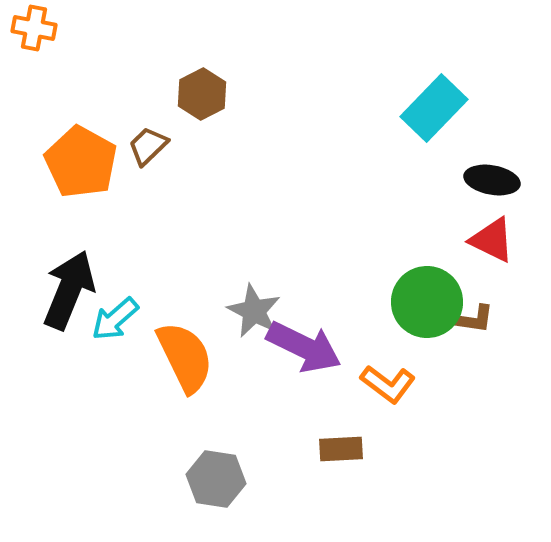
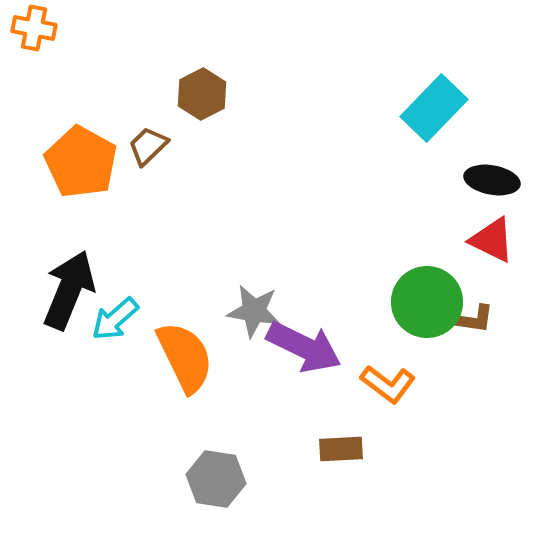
gray star: rotated 18 degrees counterclockwise
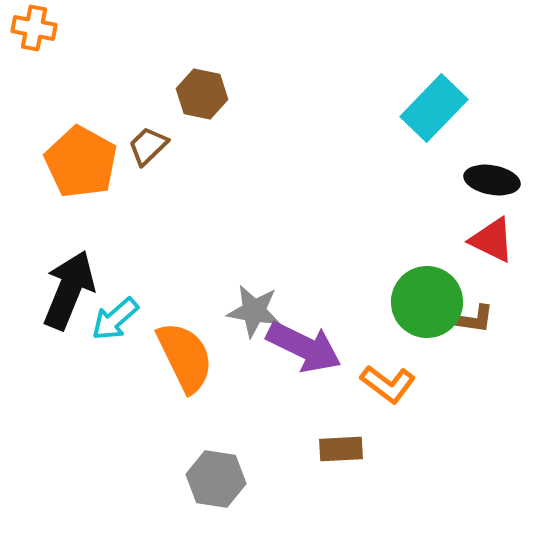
brown hexagon: rotated 21 degrees counterclockwise
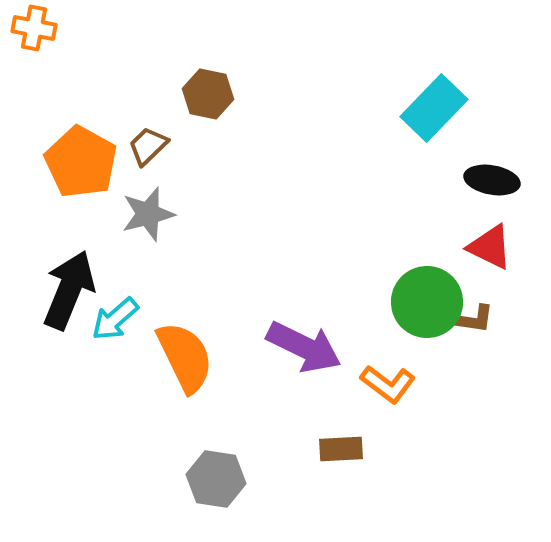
brown hexagon: moved 6 px right
red triangle: moved 2 px left, 7 px down
gray star: moved 106 px left, 97 px up; rotated 24 degrees counterclockwise
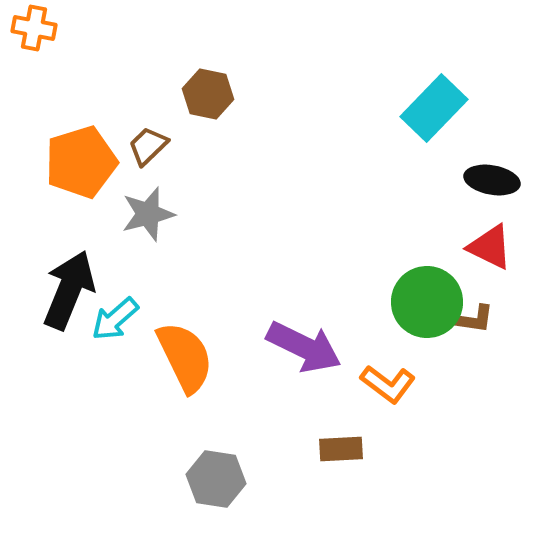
orange pentagon: rotated 26 degrees clockwise
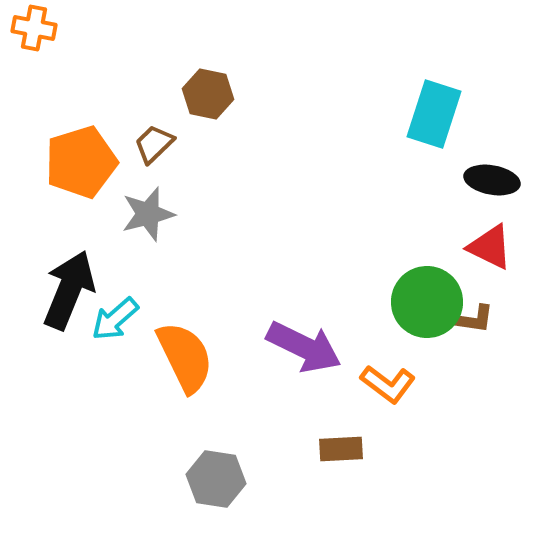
cyan rectangle: moved 6 px down; rotated 26 degrees counterclockwise
brown trapezoid: moved 6 px right, 2 px up
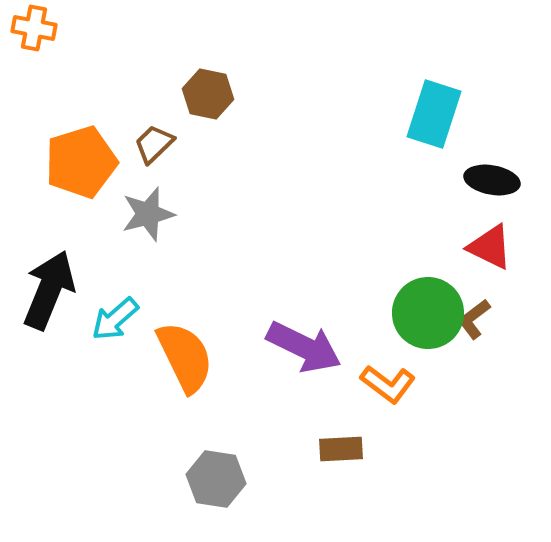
black arrow: moved 20 px left
green circle: moved 1 px right, 11 px down
brown L-shape: rotated 135 degrees clockwise
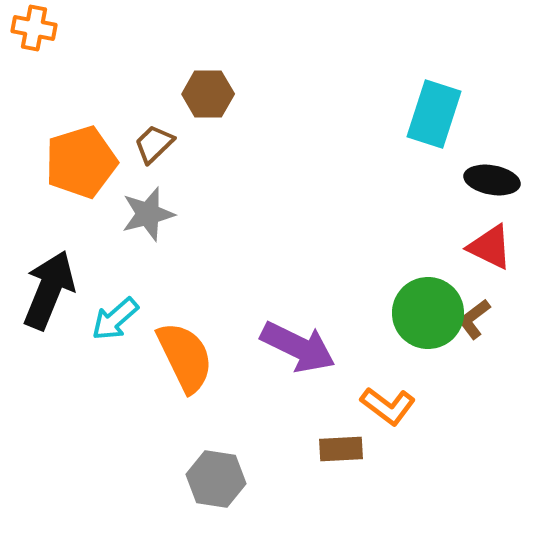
brown hexagon: rotated 12 degrees counterclockwise
purple arrow: moved 6 px left
orange L-shape: moved 22 px down
